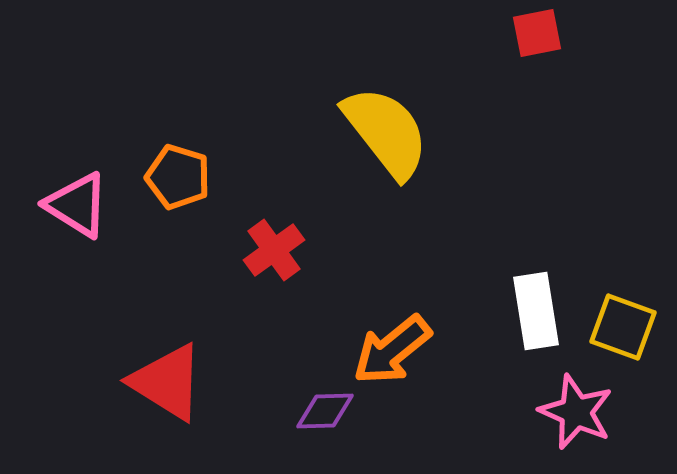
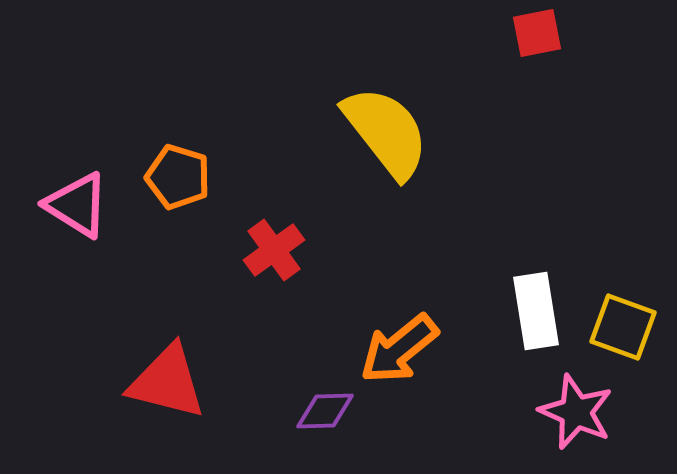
orange arrow: moved 7 px right, 1 px up
red triangle: rotated 18 degrees counterclockwise
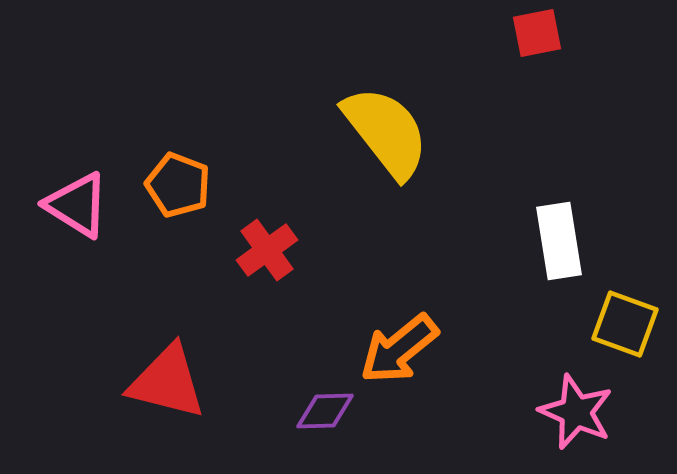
orange pentagon: moved 8 px down; rotated 4 degrees clockwise
red cross: moved 7 px left
white rectangle: moved 23 px right, 70 px up
yellow square: moved 2 px right, 3 px up
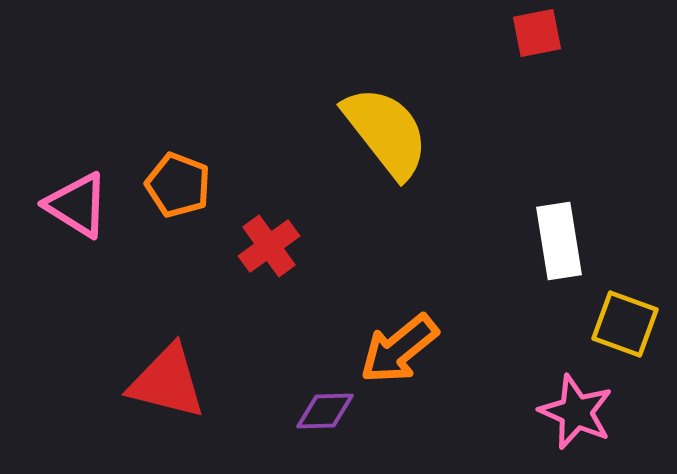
red cross: moved 2 px right, 4 px up
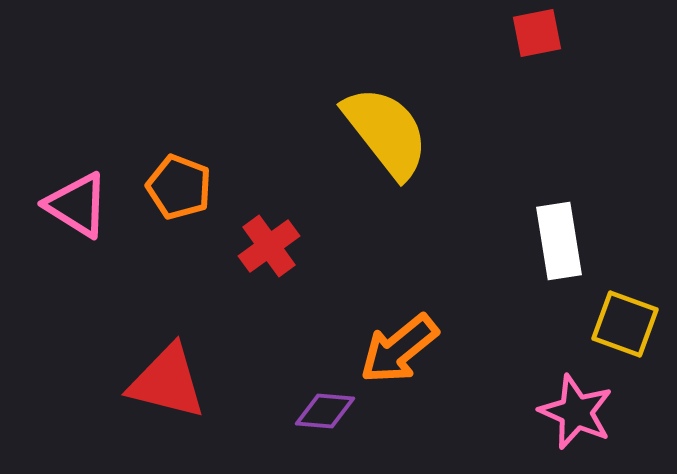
orange pentagon: moved 1 px right, 2 px down
purple diamond: rotated 6 degrees clockwise
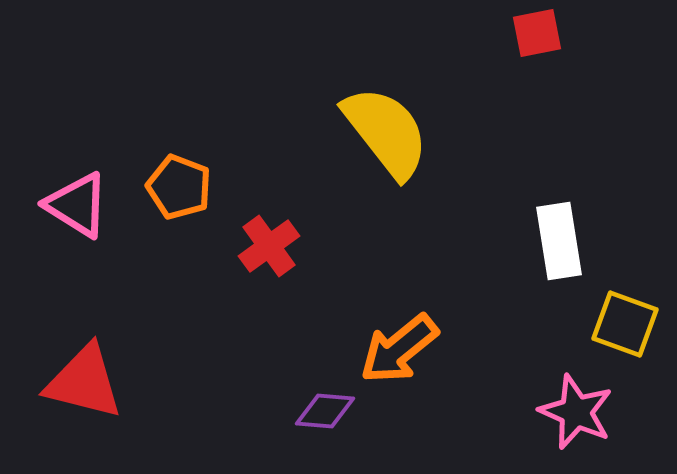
red triangle: moved 83 px left
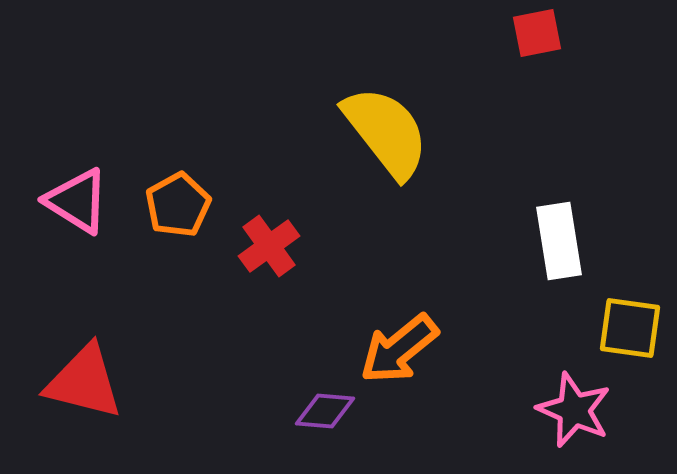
orange pentagon: moved 1 px left, 18 px down; rotated 22 degrees clockwise
pink triangle: moved 4 px up
yellow square: moved 5 px right, 4 px down; rotated 12 degrees counterclockwise
pink star: moved 2 px left, 2 px up
